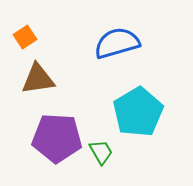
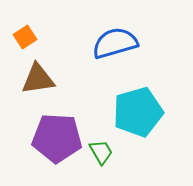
blue semicircle: moved 2 px left
cyan pentagon: rotated 15 degrees clockwise
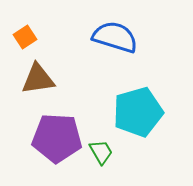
blue semicircle: moved 6 px up; rotated 33 degrees clockwise
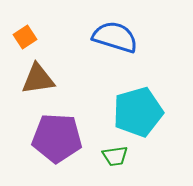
green trapezoid: moved 14 px right, 4 px down; rotated 112 degrees clockwise
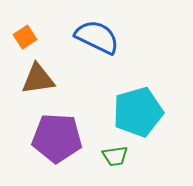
blue semicircle: moved 18 px left; rotated 9 degrees clockwise
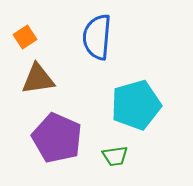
blue semicircle: rotated 111 degrees counterclockwise
cyan pentagon: moved 2 px left, 7 px up
purple pentagon: rotated 21 degrees clockwise
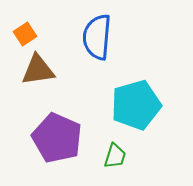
orange square: moved 3 px up
brown triangle: moved 9 px up
green trapezoid: rotated 64 degrees counterclockwise
